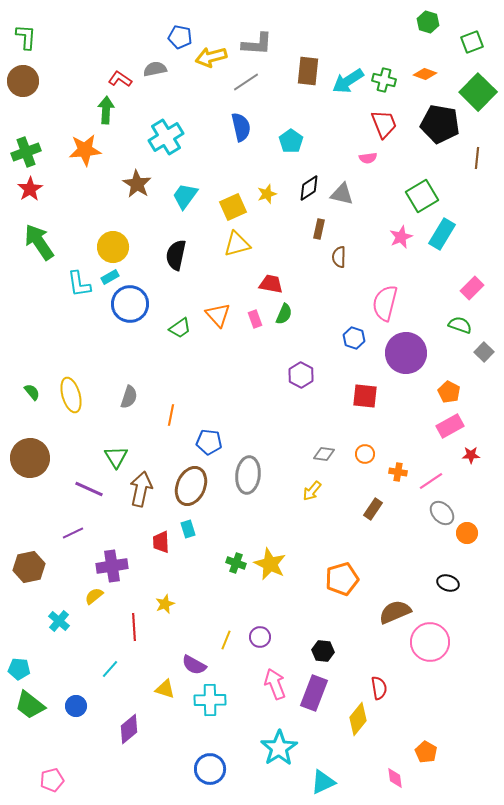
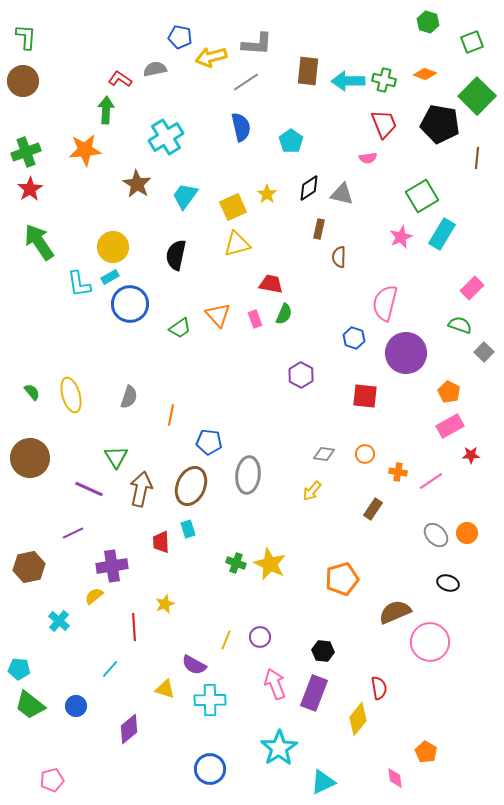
cyan arrow at (348, 81): rotated 32 degrees clockwise
green square at (478, 92): moved 1 px left, 4 px down
yellow star at (267, 194): rotated 18 degrees counterclockwise
gray ellipse at (442, 513): moved 6 px left, 22 px down
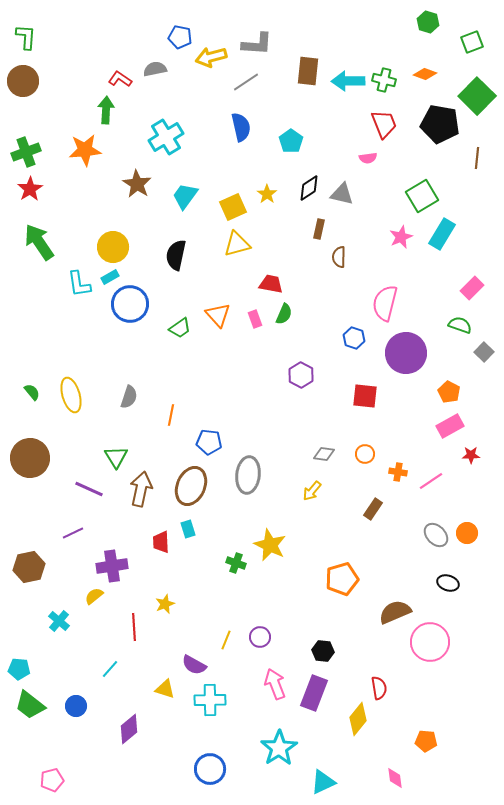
yellow star at (270, 564): moved 19 px up
orange pentagon at (426, 752): moved 11 px up; rotated 25 degrees counterclockwise
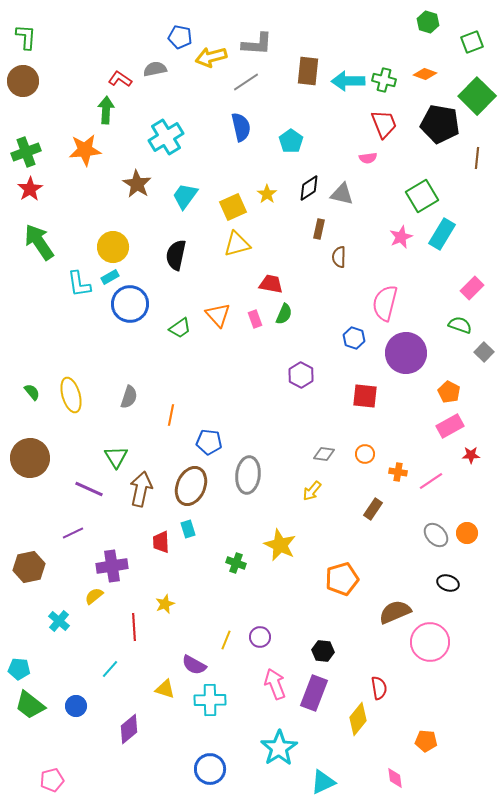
yellow star at (270, 545): moved 10 px right
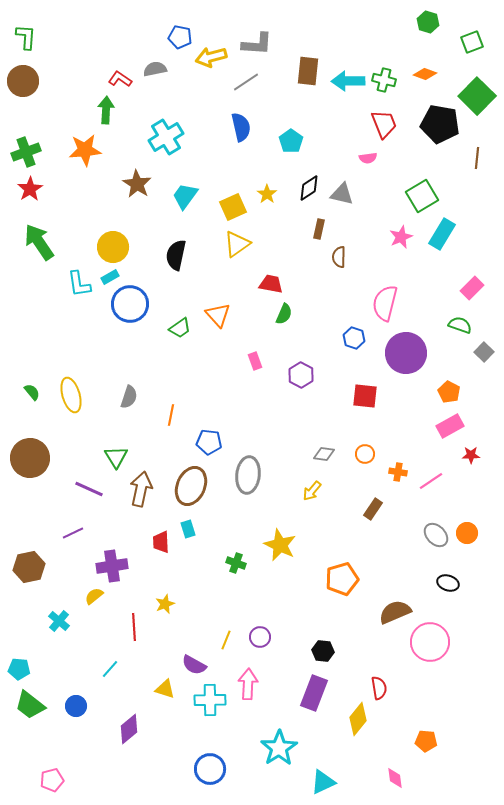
yellow triangle at (237, 244): rotated 20 degrees counterclockwise
pink rectangle at (255, 319): moved 42 px down
pink arrow at (275, 684): moved 27 px left; rotated 24 degrees clockwise
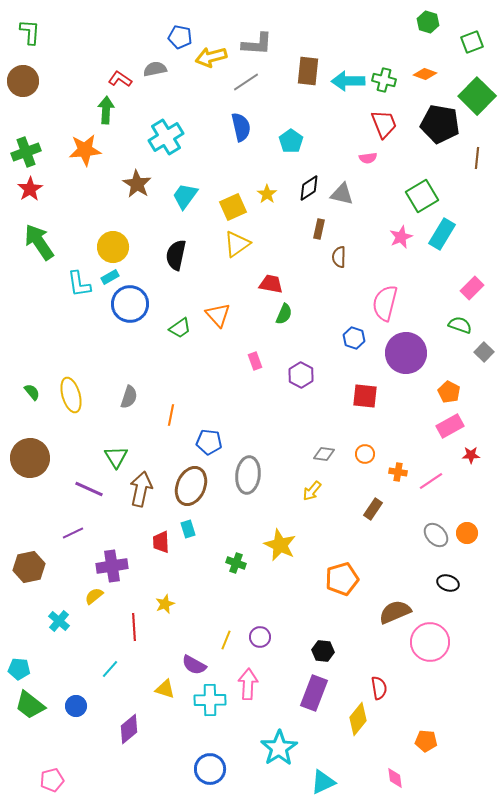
green L-shape at (26, 37): moved 4 px right, 5 px up
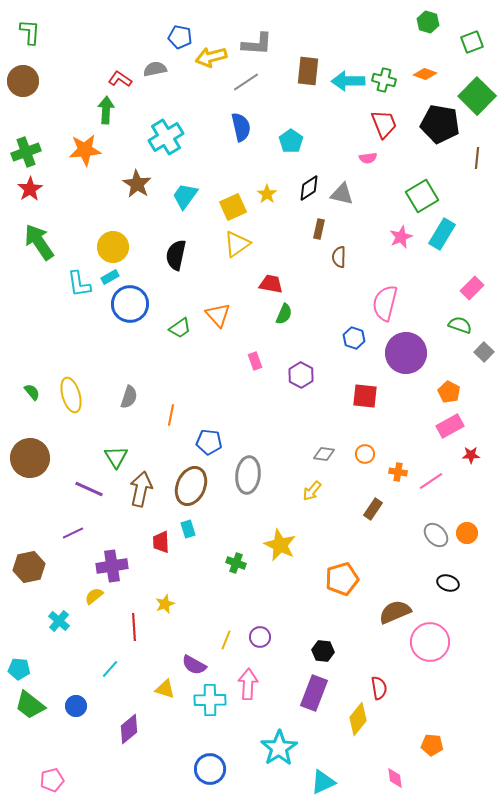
orange pentagon at (426, 741): moved 6 px right, 4 px down
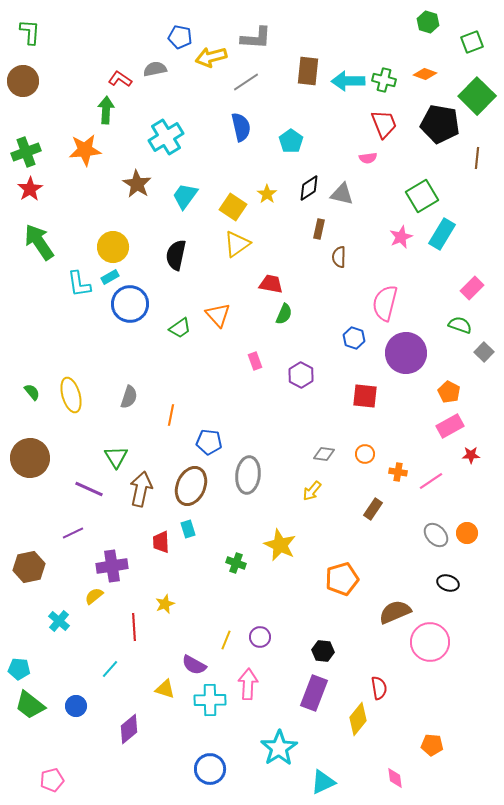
gray L-shape at (257, 44): moved 1 px left, 6 px up
yellow square at (233, 207): rotated 32 degrees counterclockwise
